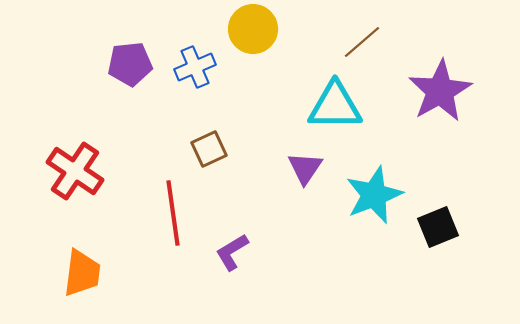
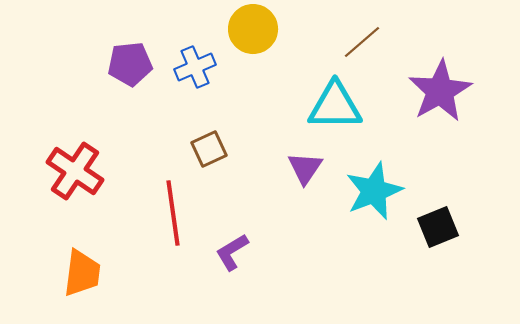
cyan star: moved 4 px up
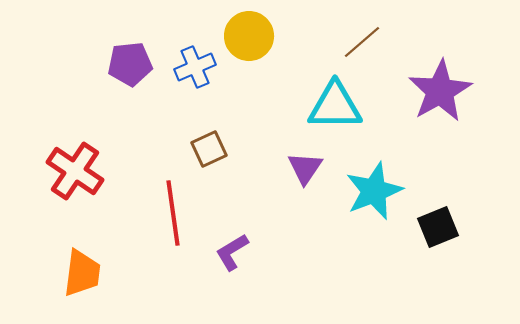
yellow circle: moved 4 px left, 7 px down
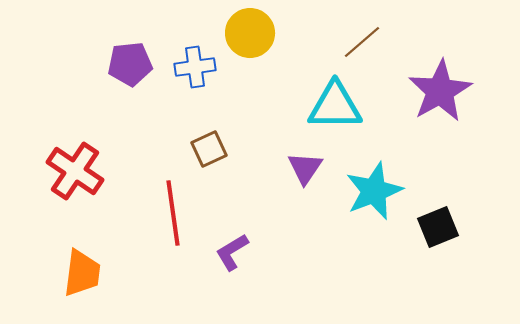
yellow circle: moved 1 px right, 3 px up
blue cross: rotated 15 degrees clockwise
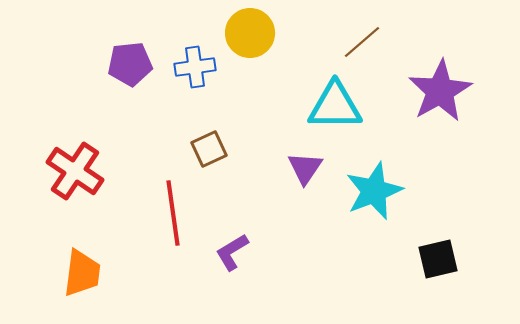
black square: moved 32 px down; rotated 9 degrees clockwise
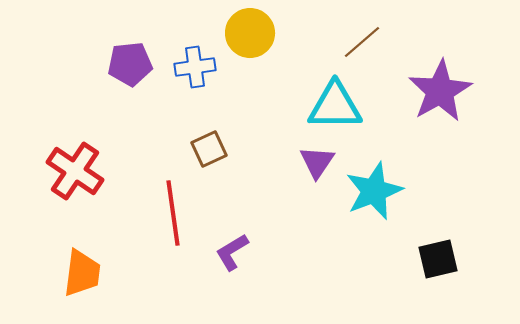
purple triangle: moved 12 px right, 6 px up
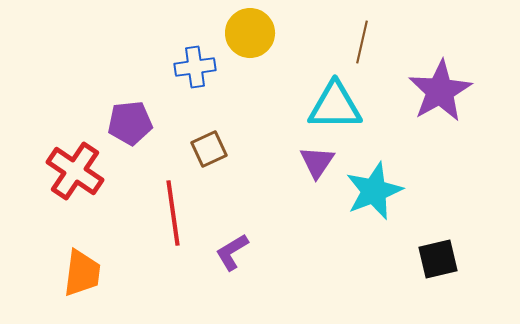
brown line: rotated 36 degrees counterclockwise
purple pentagon: moved 59 px down
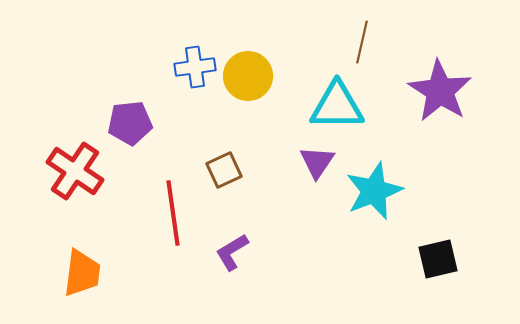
yellow circle: moved 2 px left, 43 px down
purple star: rotated 10 degrees counterclockwise
cyan triangle: moved 2 px right
brown square: moved 15 px right, 21 px down
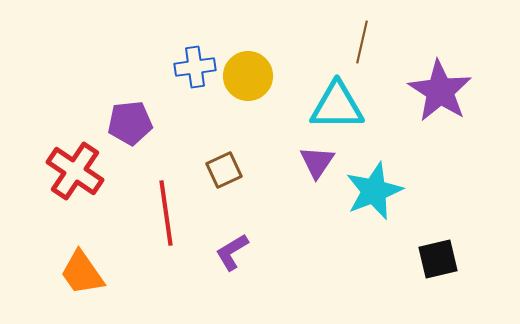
red line: moved 7 px left
orange trapezoid: rotated 138 degrees clockwise
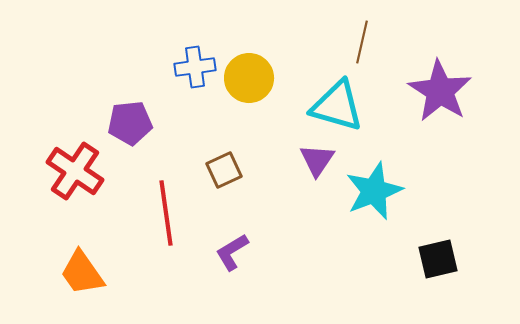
yellow circle: moved 1 px right, 2 px down
cyan triangle: rotated 16 degrees clockwise
purple triangle: moved 2 px up
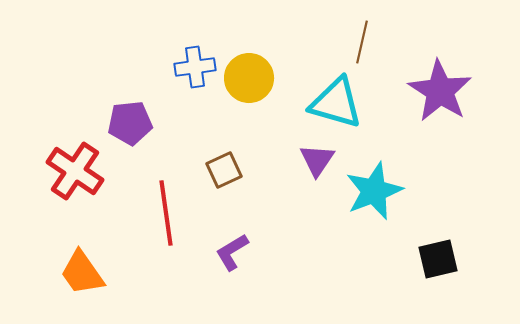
cyan triangle: moved 1 px left, 3 px up
